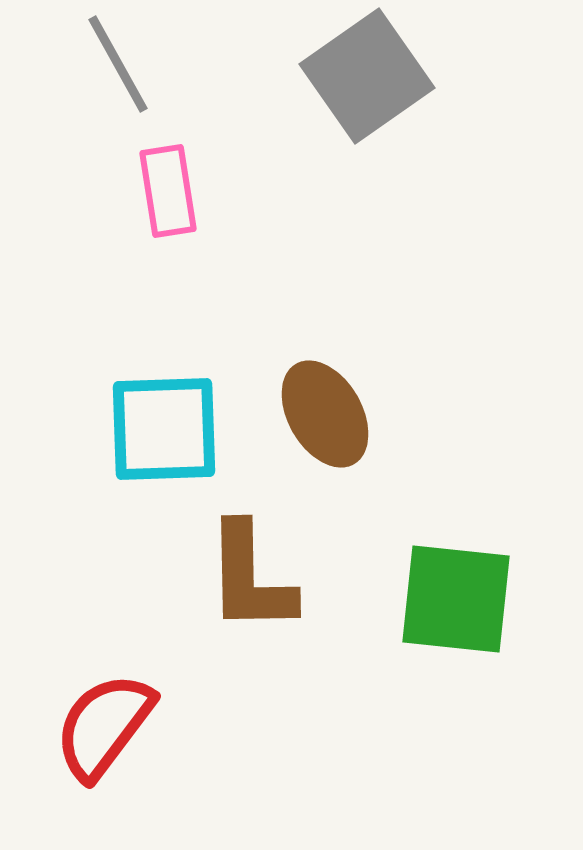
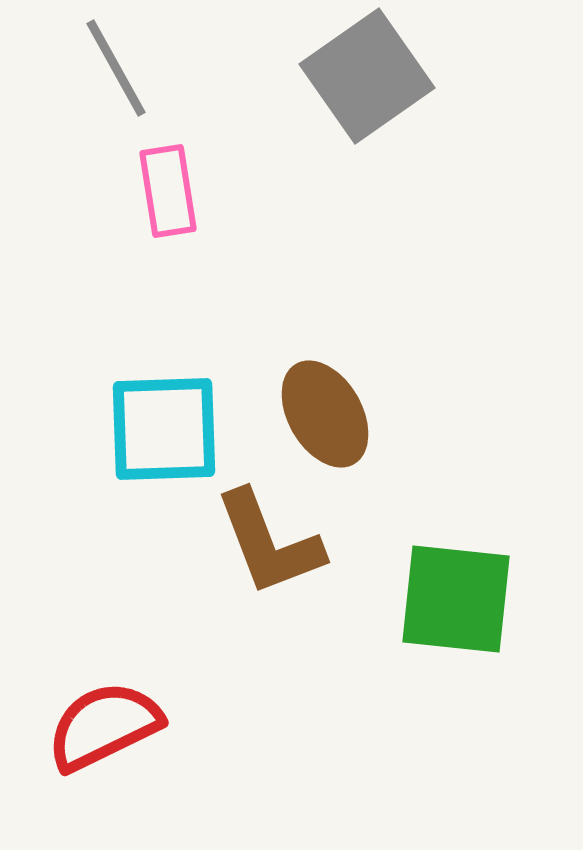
gray line: moved 2 px left, 4 px down
brown L-shape: moved 19 px right, 35 px up; rotated 20 degrees counterclockwise
red semicircle: rotated 27 degrees clockwise
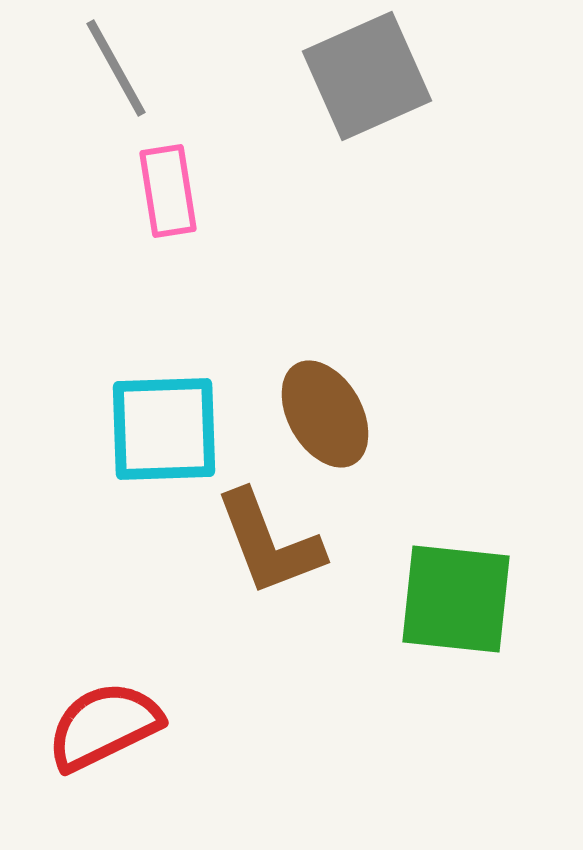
gray square: rotated 11 degrees clockwise
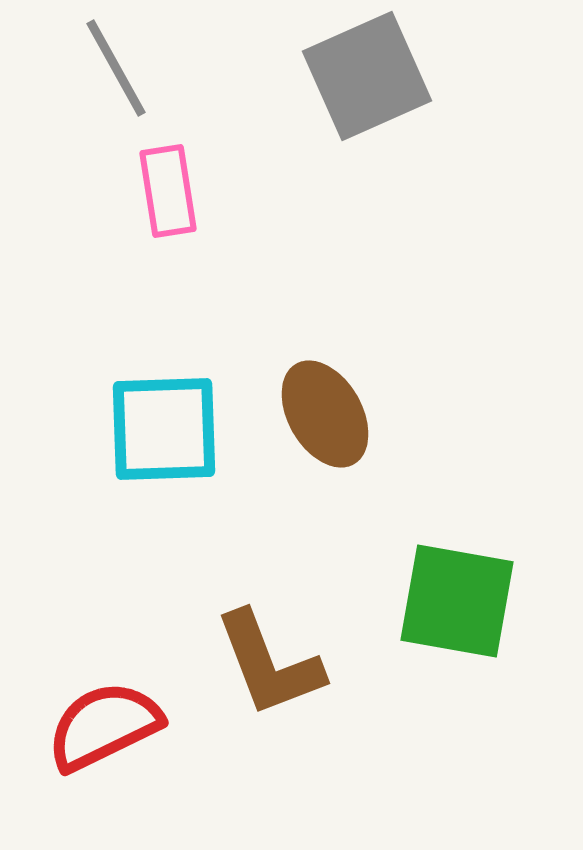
brown L-shape: moved 121 px down
green square: moved 1 px right, 2 px down; rotated 4 degrees clockwise
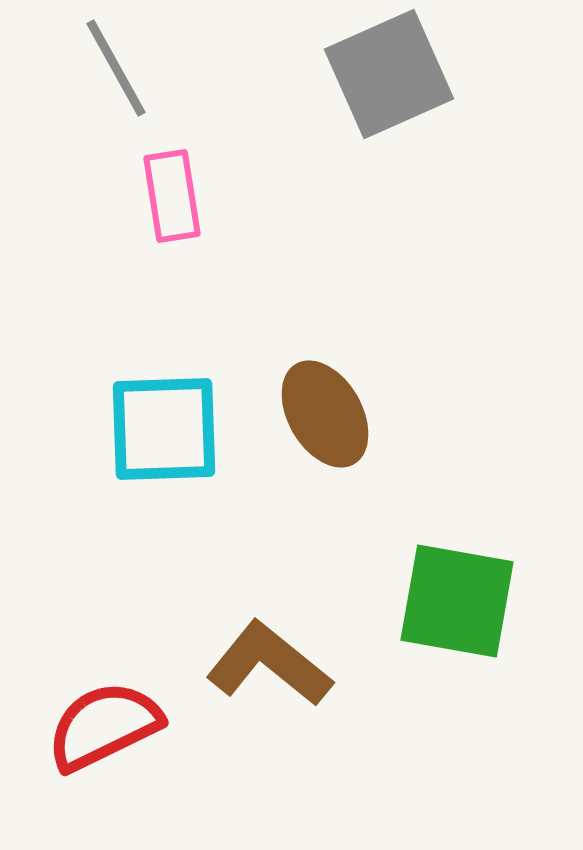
gray square: moved 22 px right, 2 px up
pink rectangle: moved 4 px right, 5 px down
brown L-shape: rotated 150 degrees clockwise
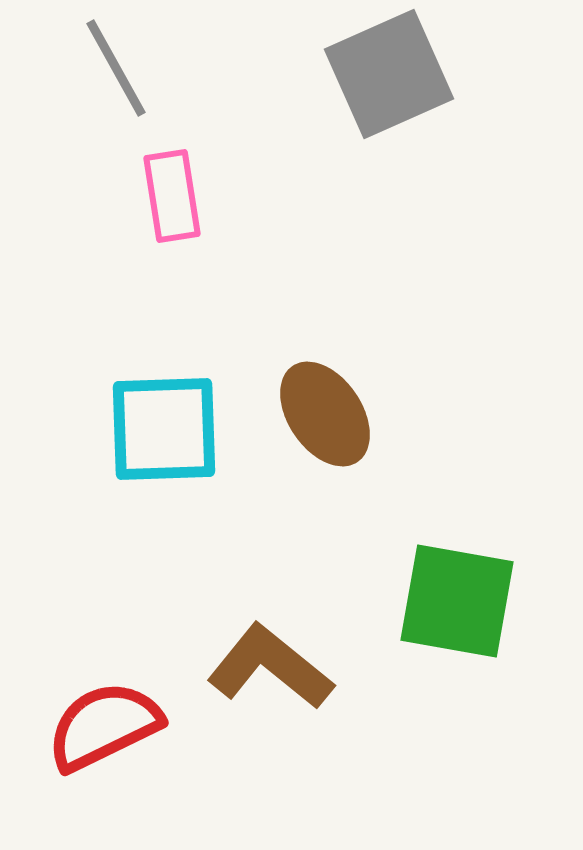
brown ellipse: rotated 4 degrees counterclockwise
brown L-shape: moved 1 px right, 3 px down
